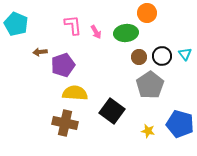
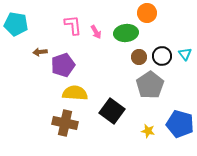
cyan pentagon: rotated 15 degrees counterclockwise
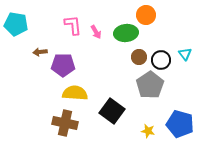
orange circle: moved 1 px left, 2 px down
black circle: moved 1 px left, 4 px down
purple pentagon: rotated 20 degrees clockwise
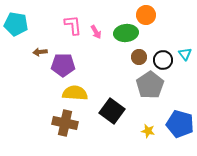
black circle: moved 2 px right
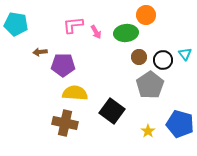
pink L-shape: rotated 90 degrees counterclockwise
yellow star: rotated 24 degrees clockwise
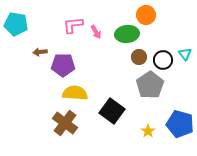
green ellipse: moved 1 px right, 1 px down
brown cross: rotated 25 degrees clockwise
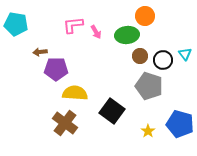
orange circle: moved 1 px left, 1 px down
green ellipse: moved 1 px down
brown circle: moved 1 px right, 1 px up
purple pentagon: moved 7 px left, 4 px down
gray pentagon: moved 1 px left, 1 px down; rotated 20 degrees counterclockwise
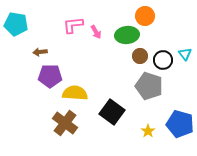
purple pentagon: moved 6 px left, 7 px down
black square: moved 1 px down
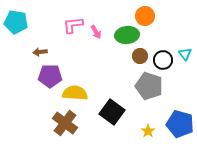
cyan pentagon: moved 2 px up
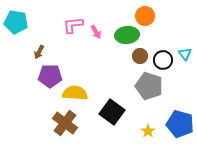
brown arrow: moved 1 px left; rotated 56 degrees counterclockwise
